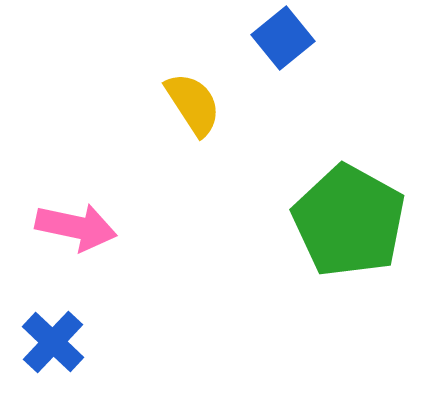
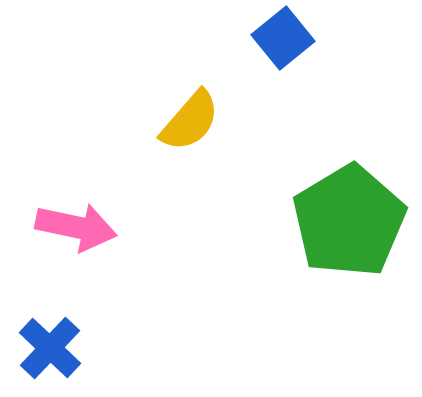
yellow semicircle: moved 3 px left, 17 px down; rotated 74 degrees clockwise
green pentagon: rotated 12 degrees clockwise
blue cross: moved 3 px left, 6 px down
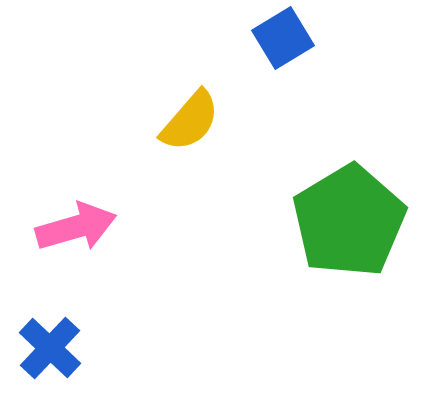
blue square: rotated 8 degrees clockwise
pink arrow: rotated 28 degrees counterclockwise
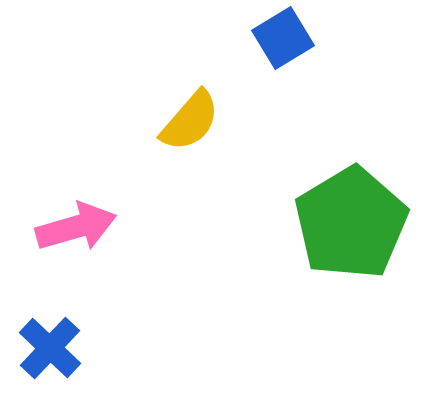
green pentagon: moved 2 px right, 2 px down
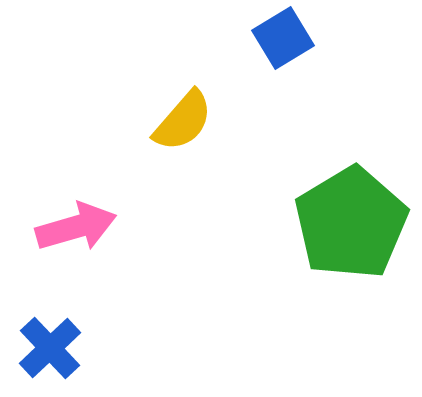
yellow semicircle: moved 7 px left
blue cross: rotated 4 degrees clockwise
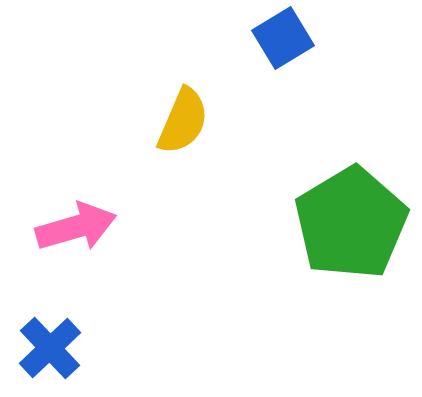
yellow semicircle: rotated 18 degrees counterclockwise
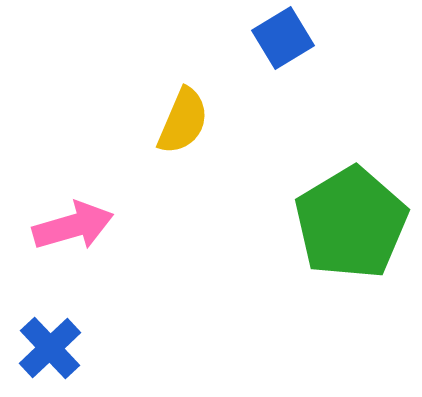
pink arrow: moved 3 px left, 1 px up
